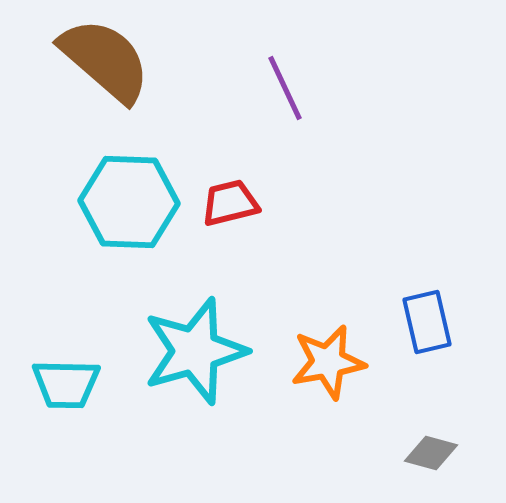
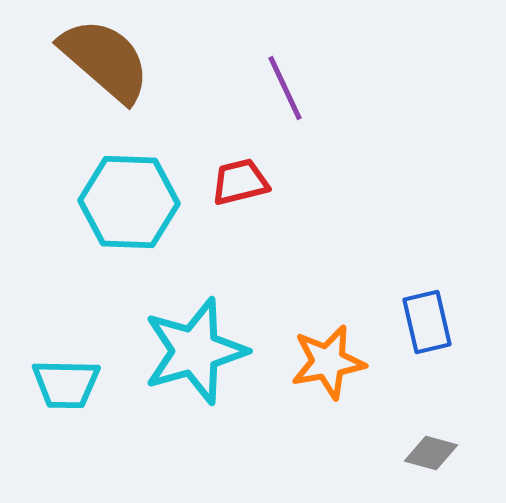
red trapezoid: moved 10 px right, 21 px up
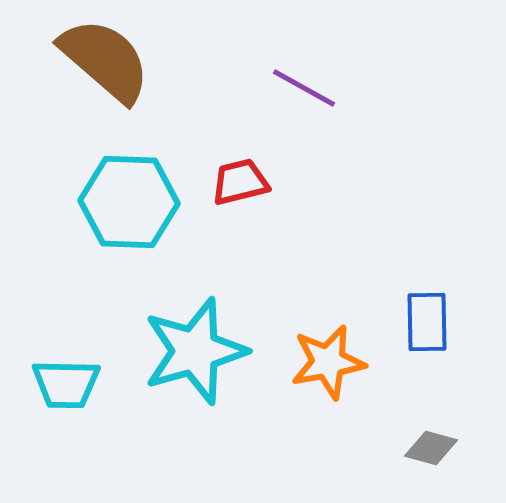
purple line: moved 19 px right; rotated 36 degrees counterclockwise
blue rectangle: rotated 12 degrees clockwise
gray diamond: moved 5 px up
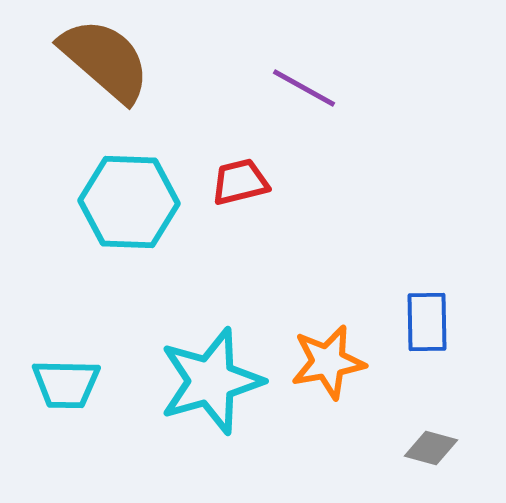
cyan star: moved 16 px right, 30 px down
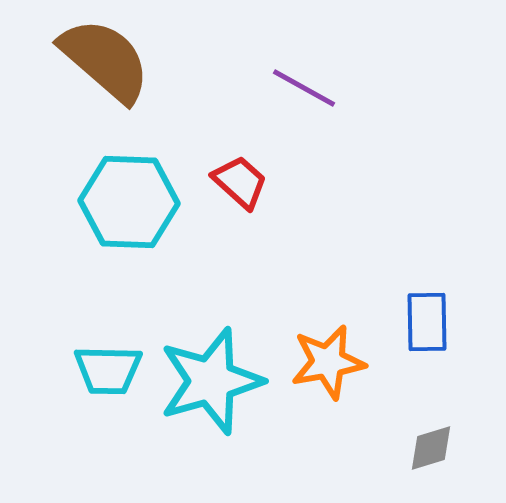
red trapezoid: rotated 56 degrees clockwise
cyan trapezoid: moved 42 px right, 14 px up
gray diamond: rotated 32 degrees counterclockwise
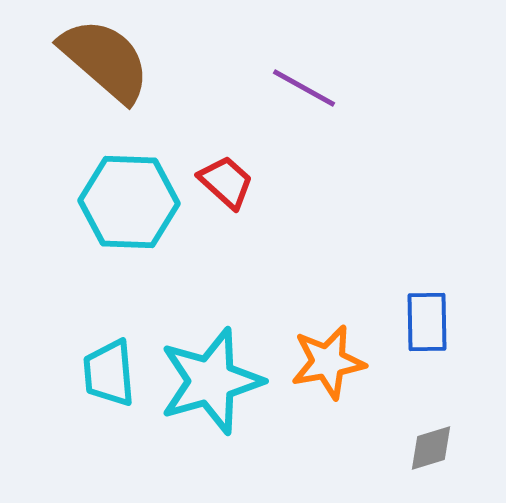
red trapezoid: moved 14 px left
cyan trapezoid: moved 1 px right, 3 px down; rotated 84 degrees clockwise
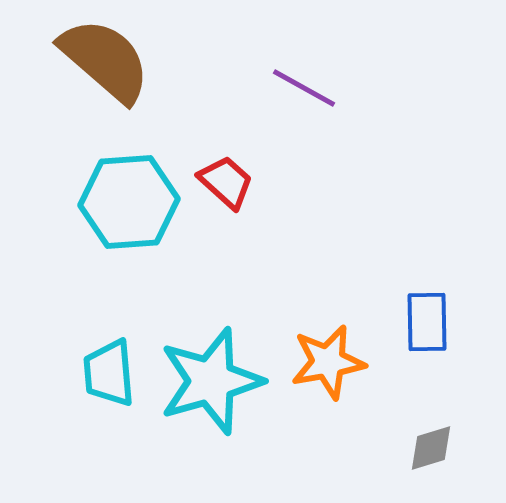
cyan hexagon: rotated 6 degrees counterclockwise
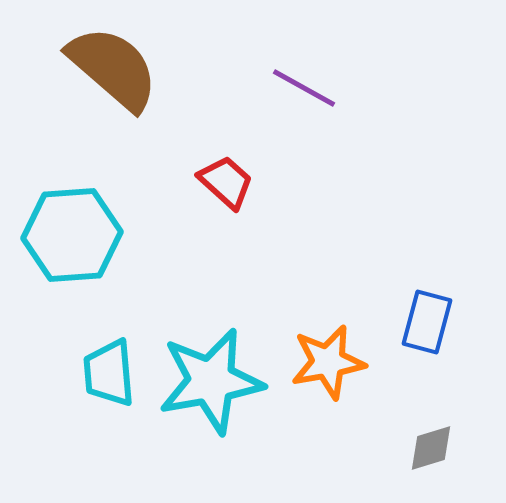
brown semicircle: moved 8 px right, 8 px down
cyan hexagon: moved 57 px left, 33 px down
blue rectangle: rotated 16 degrees clockwise
cyan star: rotated 6 degrees clockwise
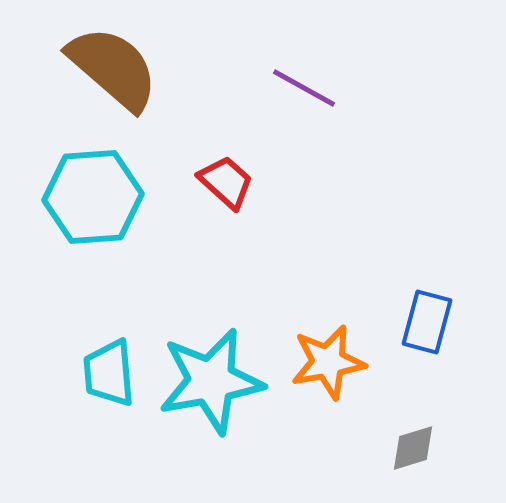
cyan hexagon: moved 21 px right, 38 px up
gray diamond: moved 18 px left
